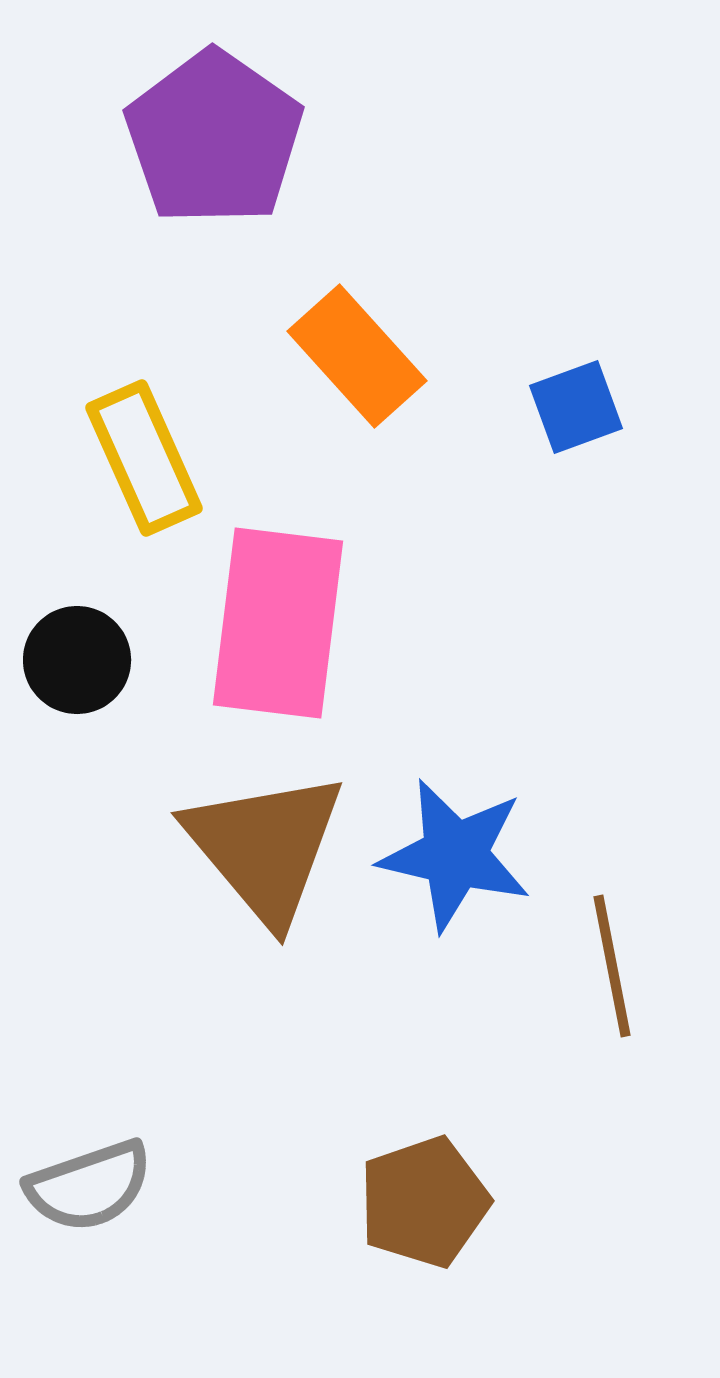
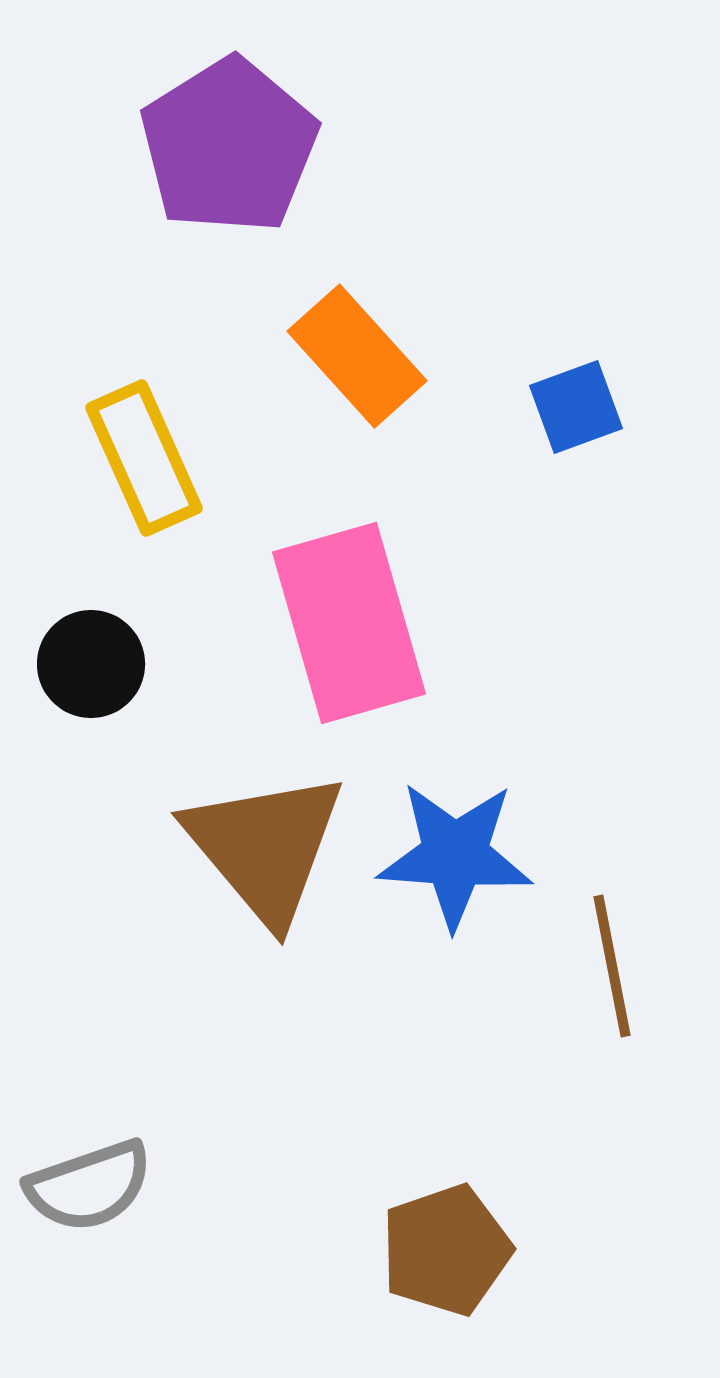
purple pentagon: moved 15 px right, 8 px down; rotated 5 degrees clockwise
pink rectangle: moved 71 px right; rotated 23 degrees counterclockwise
black circle: moved 14 px right, 4 px down
blue star: rotated 9 degrees counterclockwise
brown pentagon: moved 22 px right, 48 px down
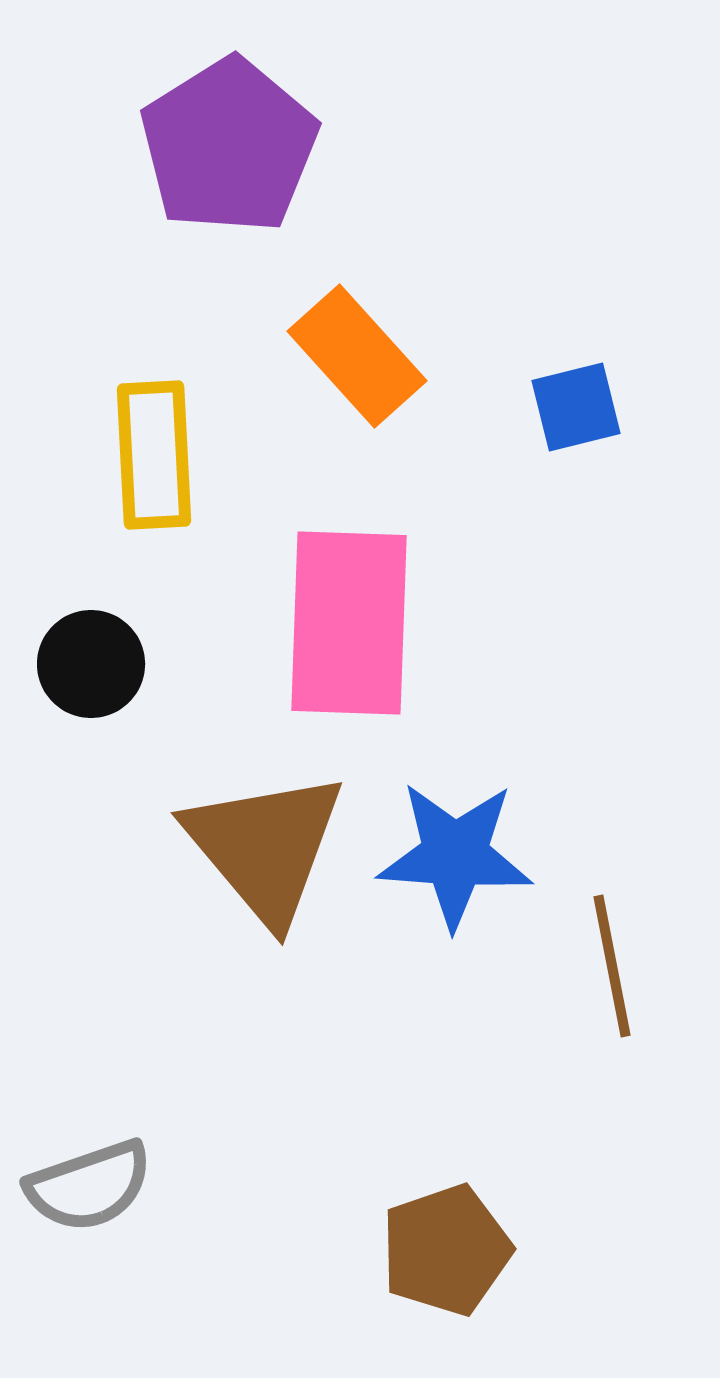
blue square: rotated 6 degrees clockwise
yellow rectangle: moved 10 px right, 3 px up; rotated 21 degrees clockwise
pink rectangle: rotated 18 degrees clockwise
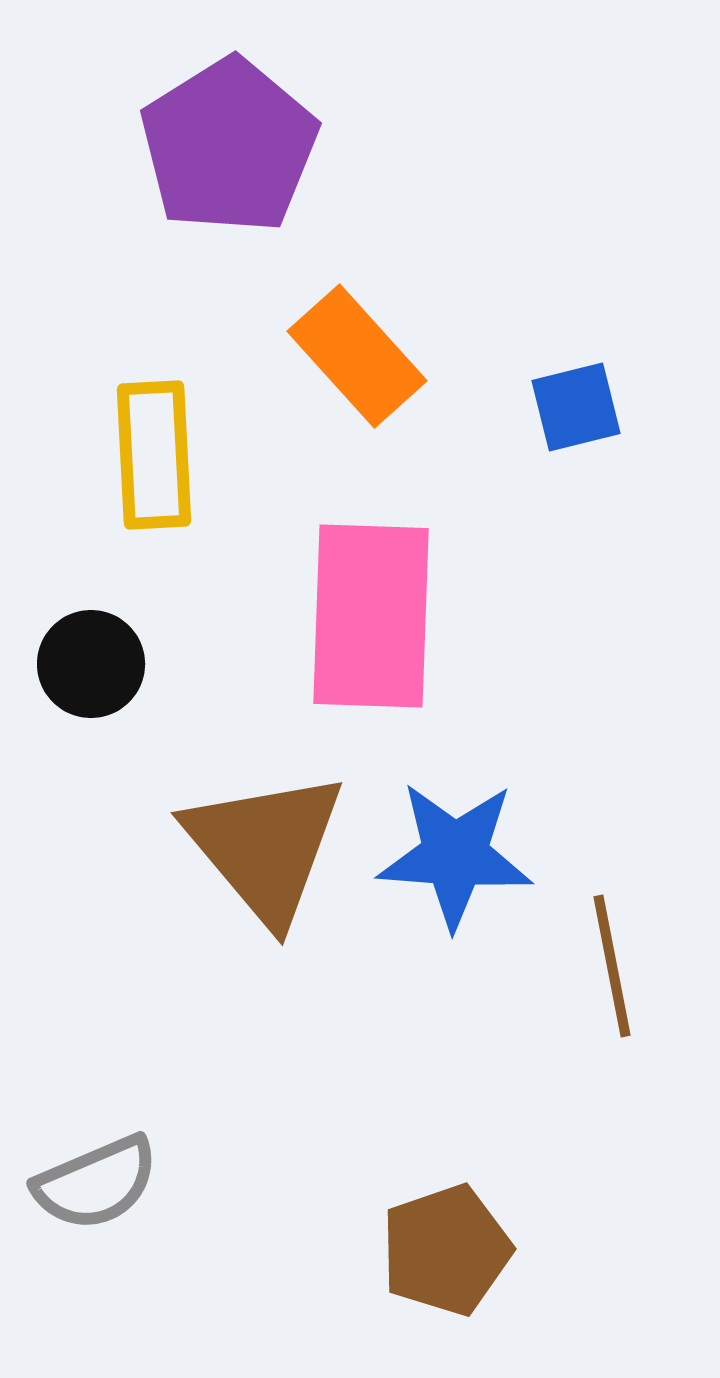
pink rectangle: moved 22 px right, 7 px up
gray semicircle: moved 7 px right, 3 px up; rotated 4 degrees counterclockwise
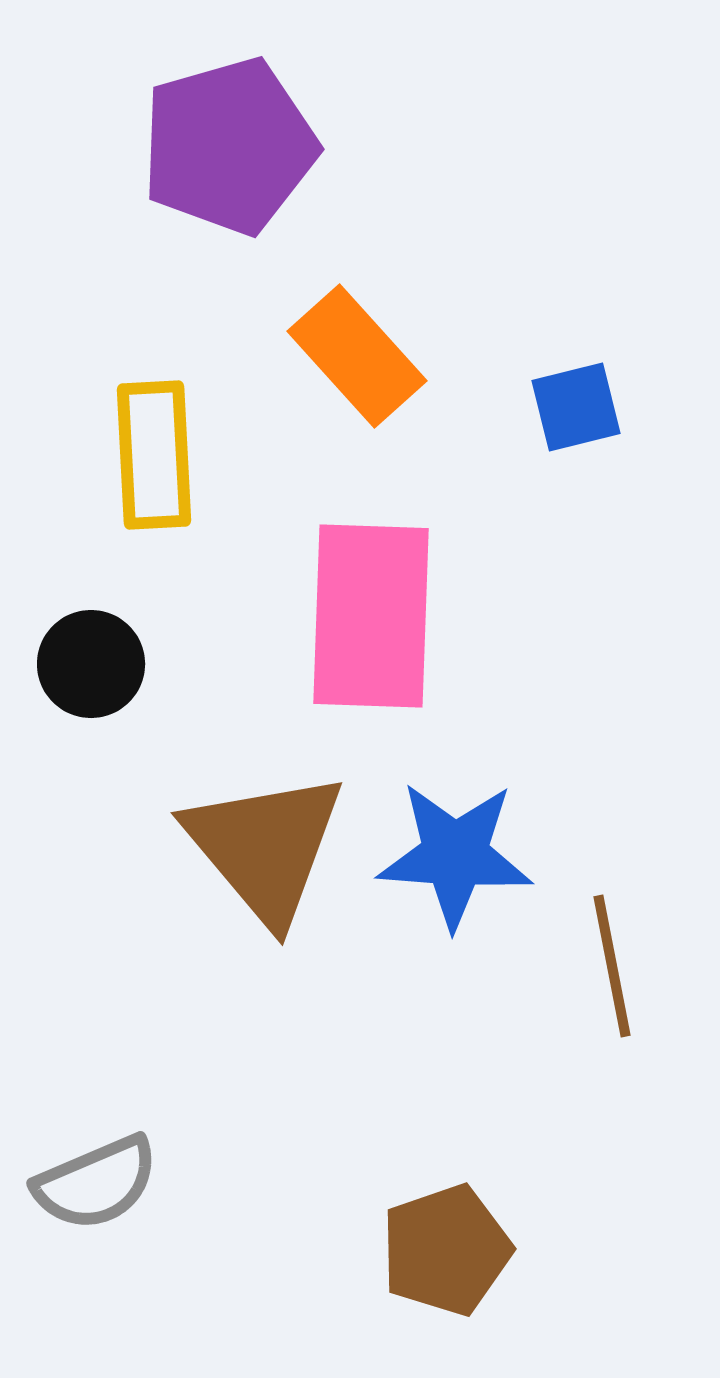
purple pentagon: rotated 16 degrees clockwise
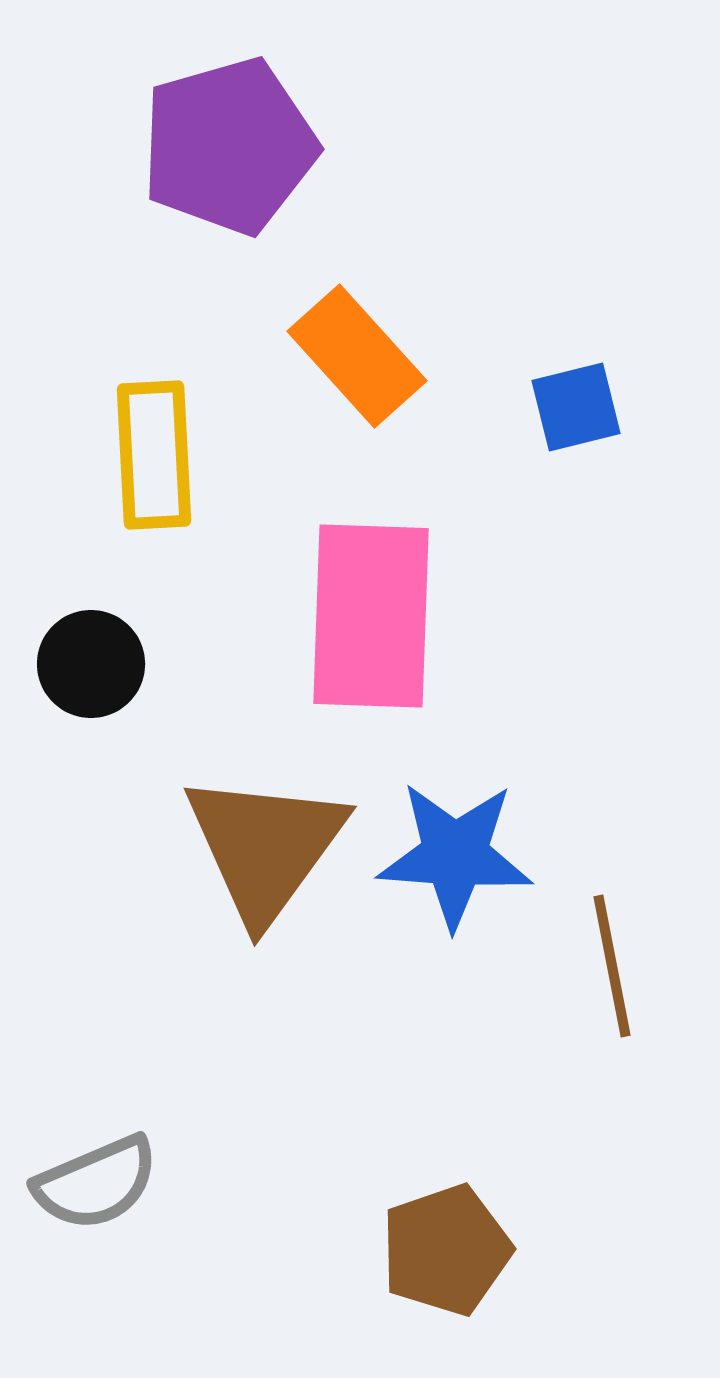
brown triangle: rotated 16 degrees clockwise
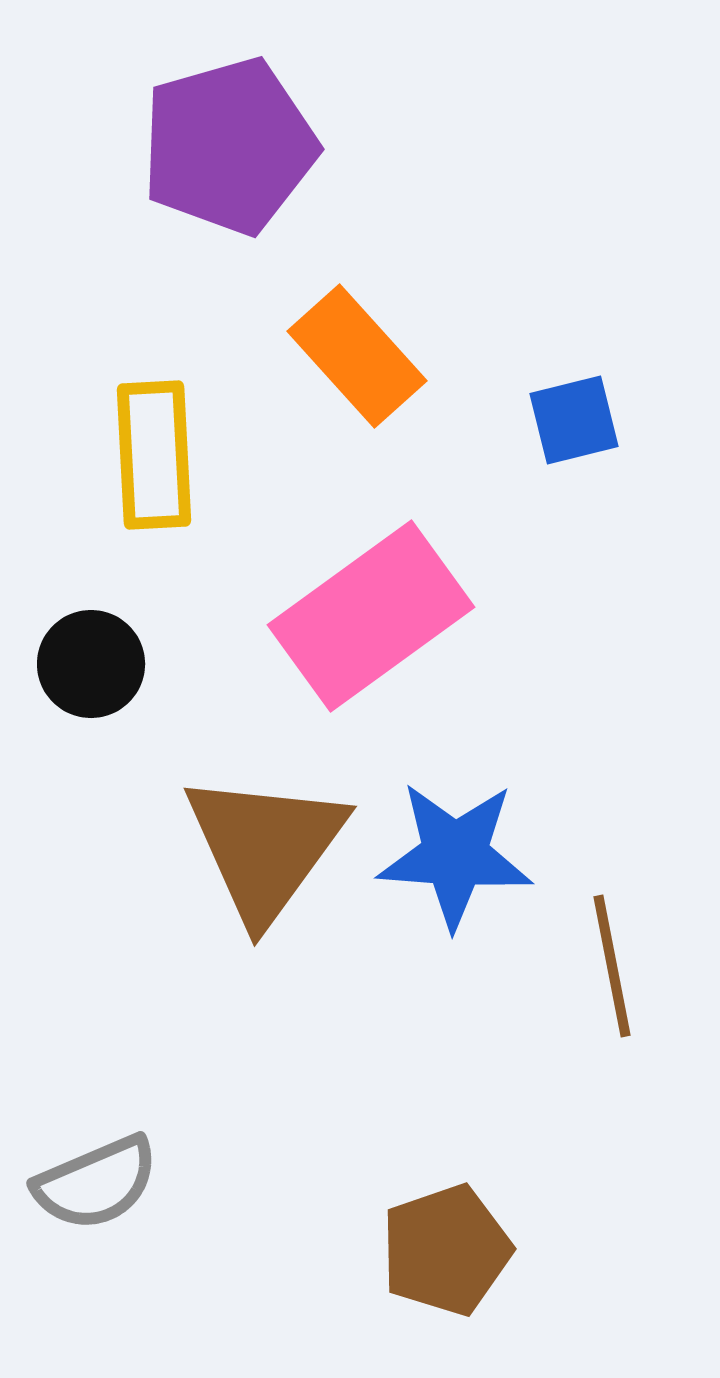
blue square: moved 2 px left, 13 px down
pink rectangle: rotated 52 degrees clockwise
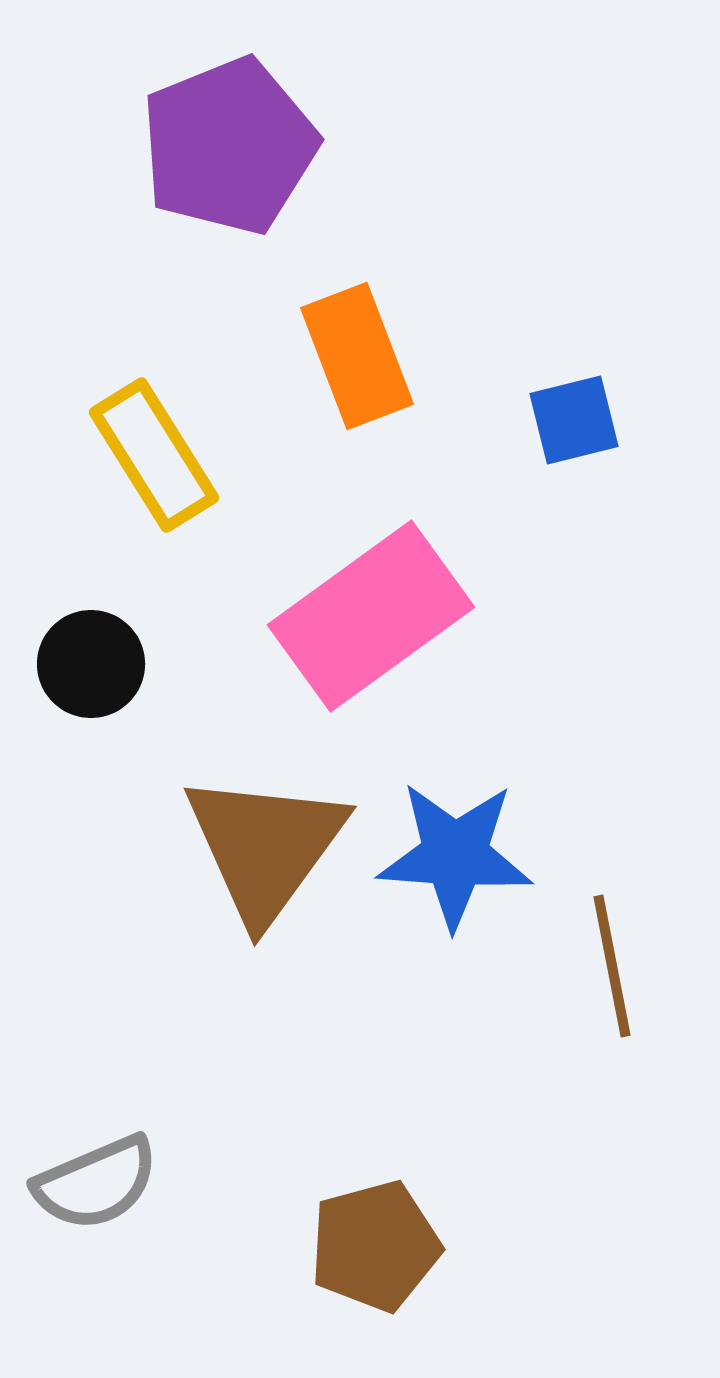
purple pentagon: rotated 6 degrees counterclockwise
orange rectangle: rotated 21 degrees clockwise
yellow rectangle: rotated 29 degrees counterclockwise
brown pentagon: moved 71 px left, 4 px up; rotated 4 degrees clockwise
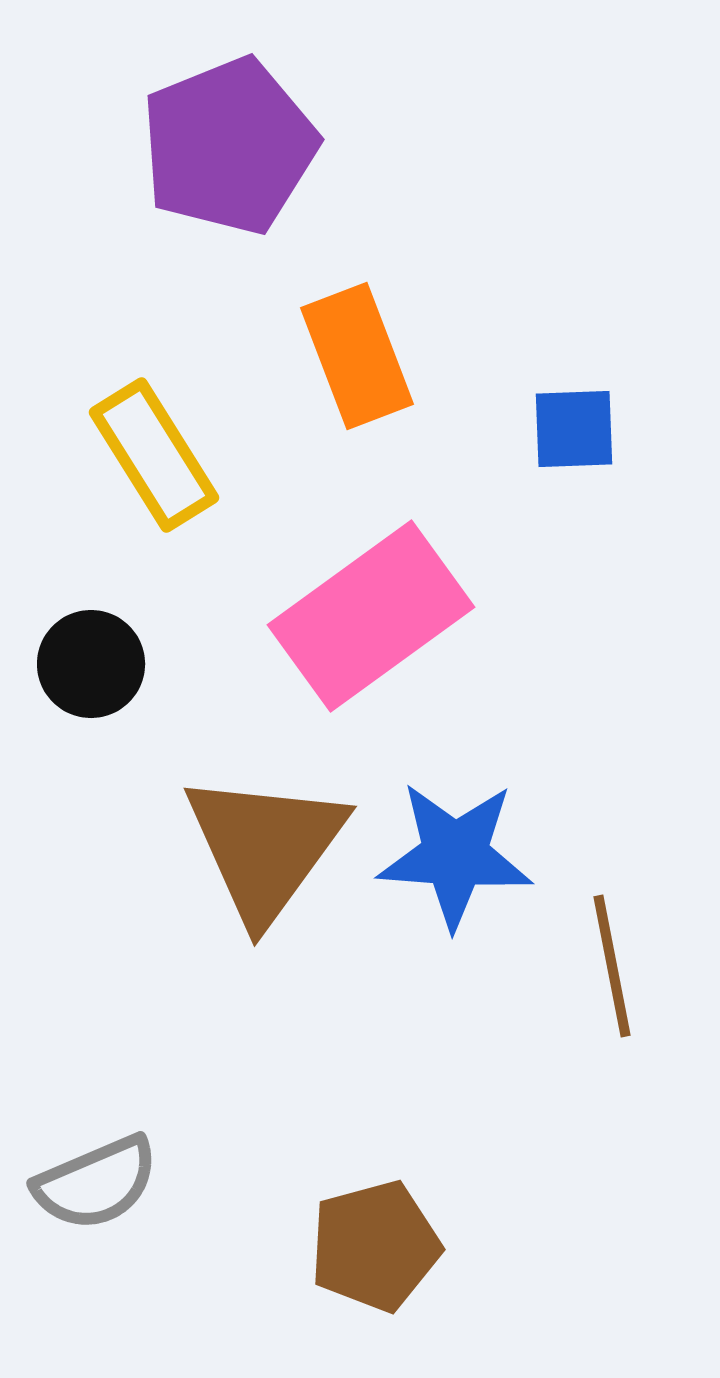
blue square: moved 9 px down; rotated 12 degrees clockwise
